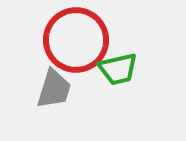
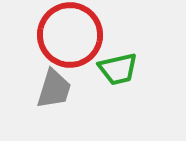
red circle: moved 6 px left, 5 px up
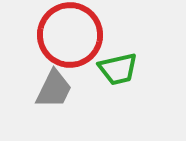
gray trapezoid: rotated 9 degrees clockwise
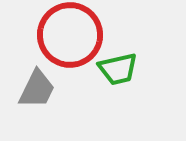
gray trapezoid: moved 17 px left
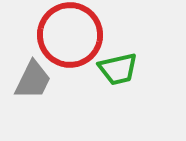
gray trapezoid: moved 4 px left, 9 px up
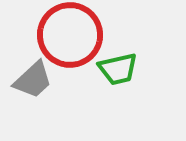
gray trapezoid: rotated 21 degrees clockwise
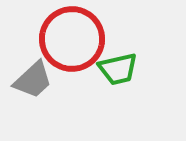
red circle: moved 2 px right, 4 px down
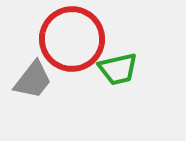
gray trapezoid: rotated 9 degrees counterclockwise
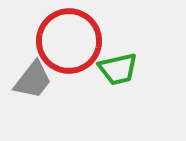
red circle: moved 3 px left, 2 px down
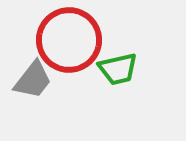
red circle: moved 1 px up
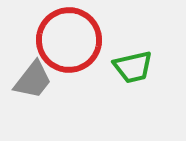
green trapezoid: moved 15 px right, 2 px up
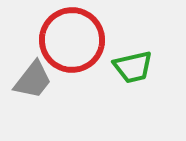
red circle: moved 3 px right
